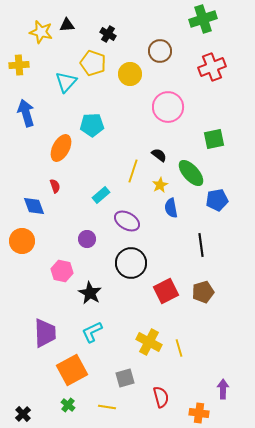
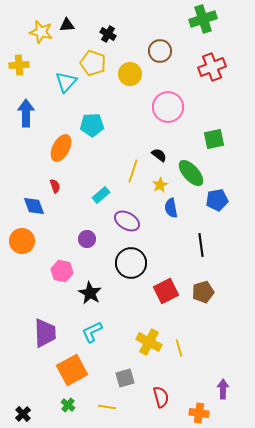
blue arrow at (26, 113): rotated 16 degrees clockwise
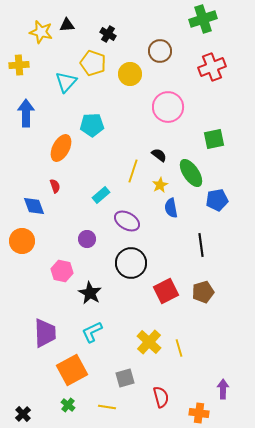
green ellipse at (191, 173): rotated 8 degrees clockwise
yellow cross at (149, 342): rotated 15 degrees clockwise
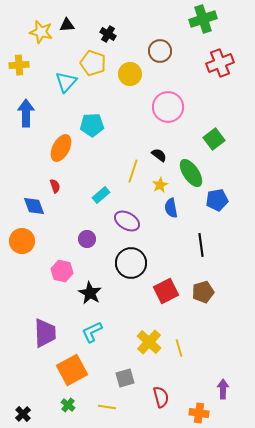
red cross at (212, 67): moved 8 px right, 4 px up
green square at (214, 139): rotated 25 degrees counterclockwise
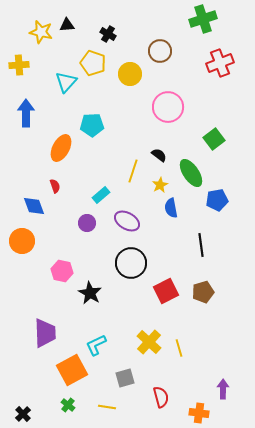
purple circle at (87, 239): moved 16 px up
cyan L-shape at (92, 332): moved 4 px right, 13 px down
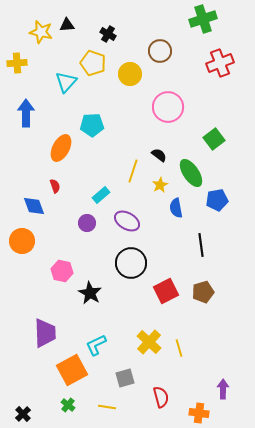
yellow cross at (19, 65): moved 2 px left, 2 px up
blue semicircle at (171, 208): moved 5 px right
